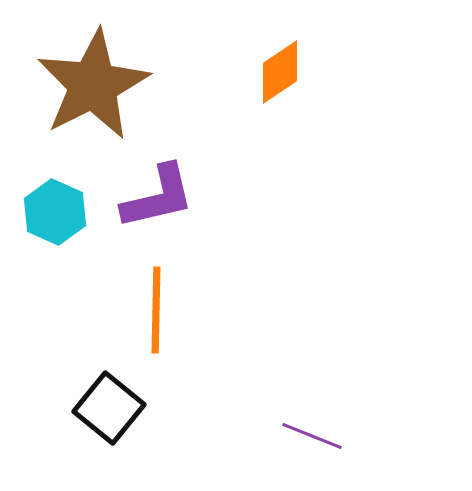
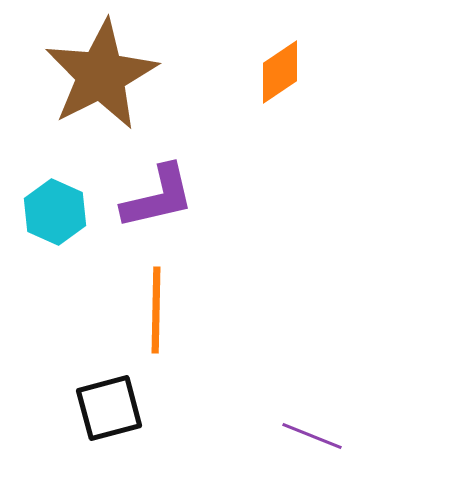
brown star: moved 8 px right, 10 px up
black square: rotated 36 degrees clockwise
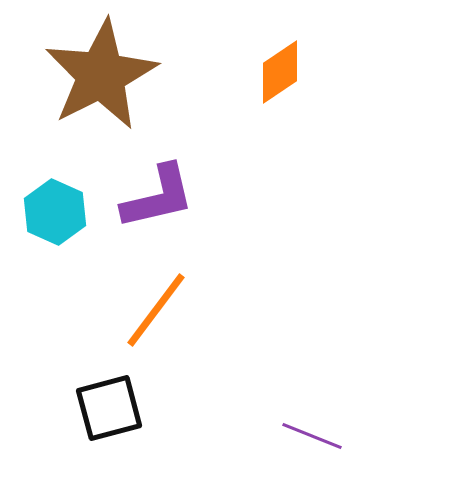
orange line: rotated 36 degrees clockwise
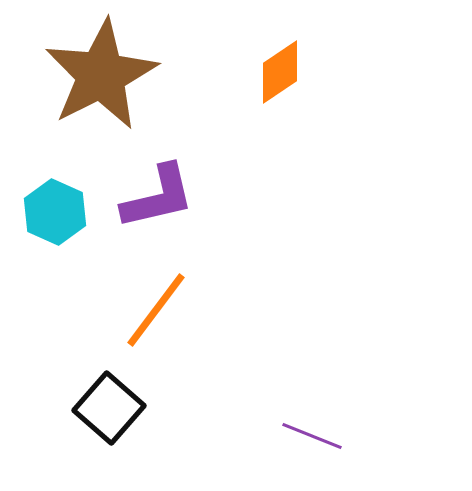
black square: rotated 34 degrees counterclockwise
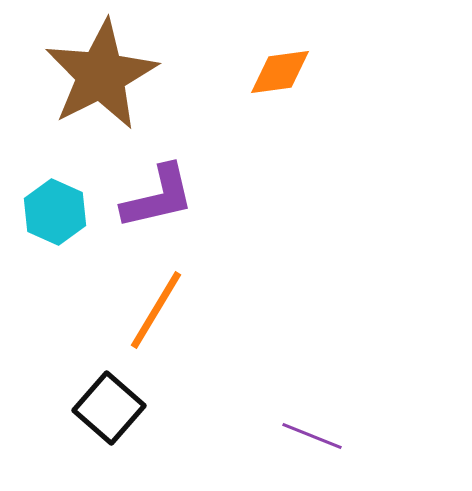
orange diamond: rotated 26 degrees clockwise
orange line: rotated 6 degrees counterclockwise
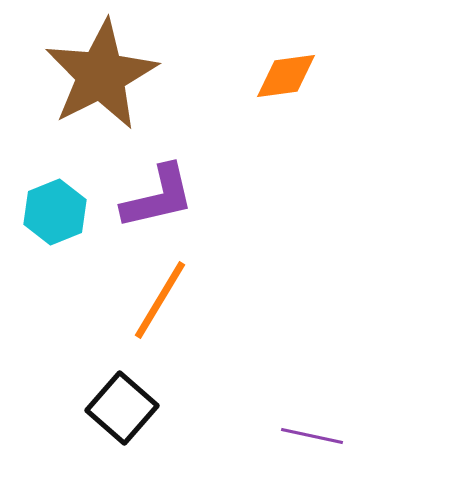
orange diamond: moved 6 px right, 4 px down
cyan hexagon: rotated 14 degrees clockwise
orange line: moved 4 px right, 10 px up
black square: moved 13 px right
purple line: rotated 10 degrees counterclockwise
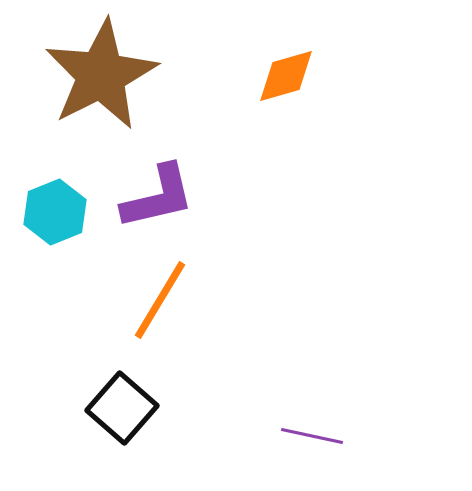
orange diamond: rotated 8 degrees counterclockwise
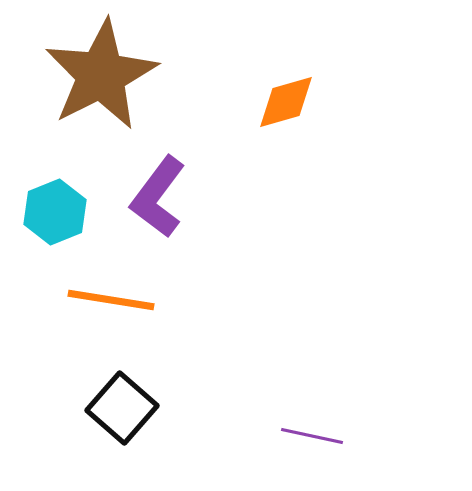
orange diamond: moved 26 px down
purple L-shape: rotated 140 degrees clockwise
orange line: moved 49 px left; rotated 68 degrees clockwise
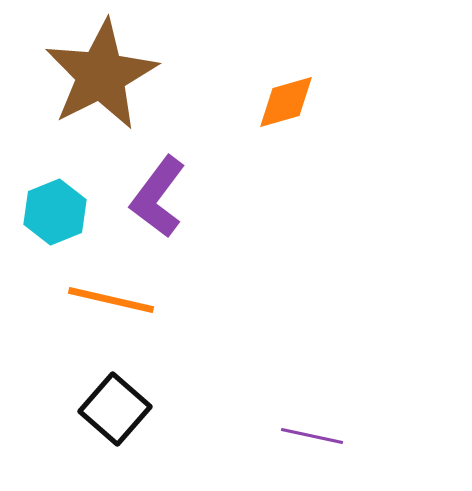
orange line: rotated 4 degrees clockwise
black square: moved 7 px left, 1 px down
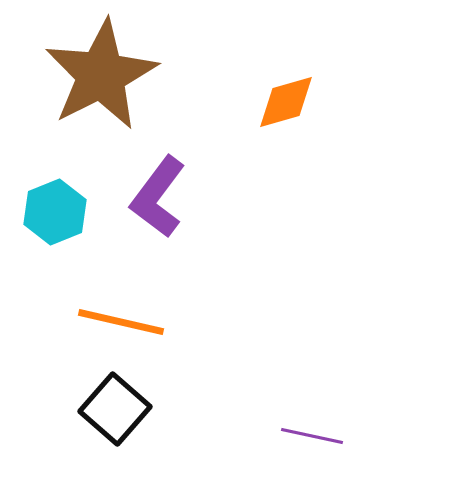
orange line: moved 10 px right, 22 px down
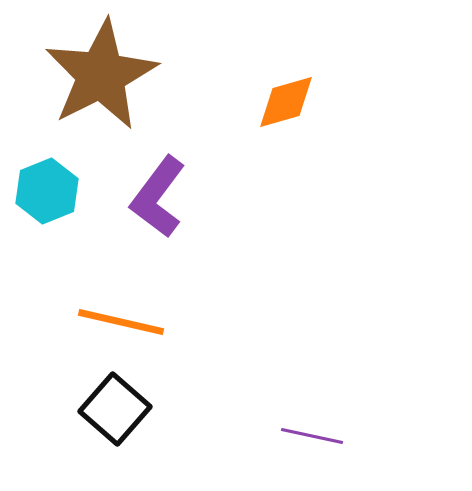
cyan hexagon: moved 8 px left, 21 px up
